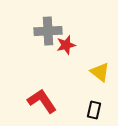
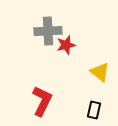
red L-shape: rotated 60 degrees clockwise
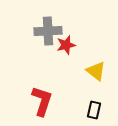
yellow triangle: moved 4 px left, 1 px up
red L-shape: rotated 8 degrees counterclockwise
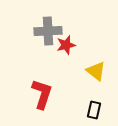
red L-shape: moved 7 px up
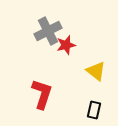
gray cross: rotated 24 degrees counterclockwise
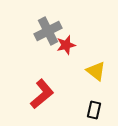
red L-shape: rotated 32 degrees clockwise
